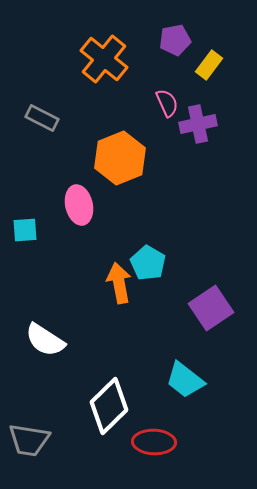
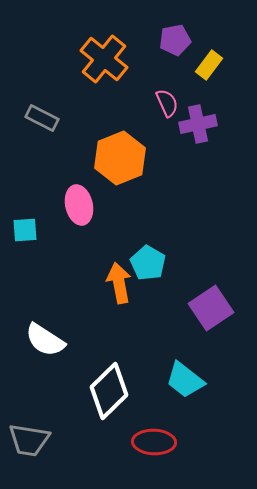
white diamond: moved 15 px up
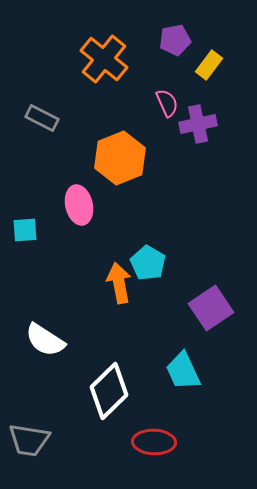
cyan trapezoid: moved 2 px left, 9 px up; rotated 27 degrees clockwise
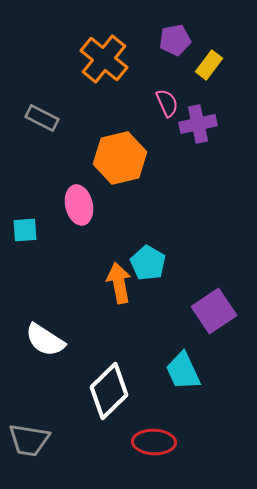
orange hexagon: rotated 9 degrees clockwise
purple square: moved 3 px right, 3 px down
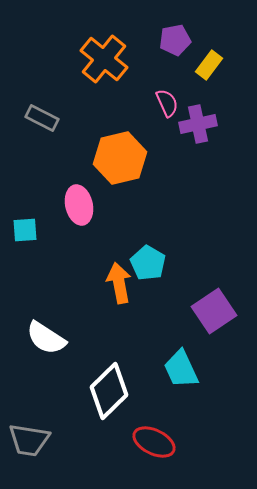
white semicircle: moved 1 px right, 2 px up
cyan trapezoid: moved 2 px left, 2 px up
red ellipse: rotated 24 degrees clockwise
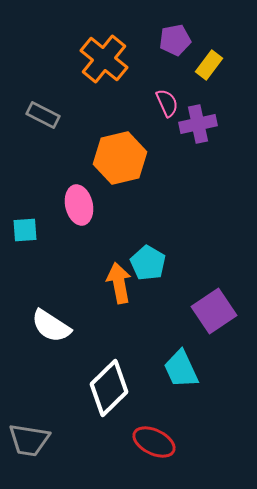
gray rectangle: moved 1 px right, 3 px up
white semicircle: moved 5 px right, 12 px up
white diamond: moved 3 px up
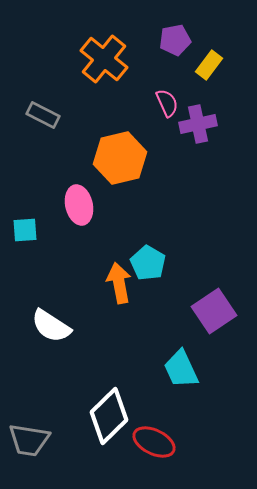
white diamond: moved 28 px down
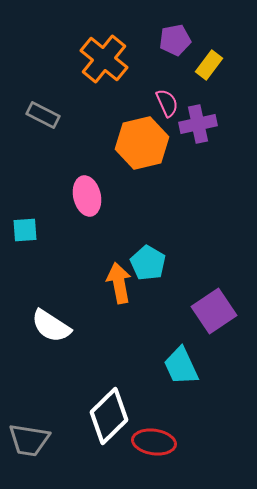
orange hexagon: moved 22 px right, 15 px up
pink ellipse: moved 8 px right, 9 px up
cyan trapezoid: moved 3 px up
red ellipse: rotated 18 degrees counterclockwise
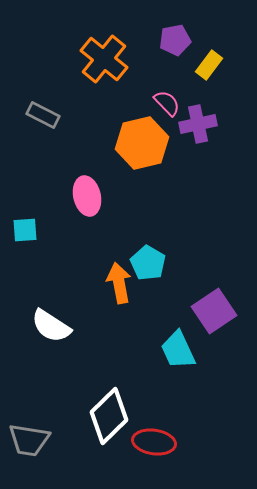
pink semicircle: rotated 20 degrees counterclockwise
cyan trapezoid: moved 3 px left, 16 px up
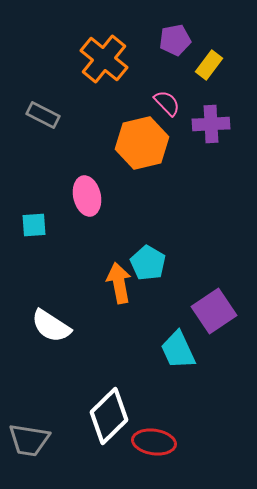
purple cross: moved 13 px right; rotated 9 degrees clockwise
cyan square: moved 9 px right, 5 px up
